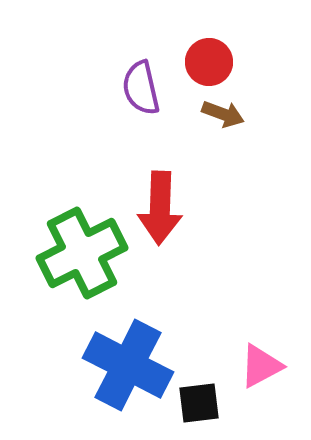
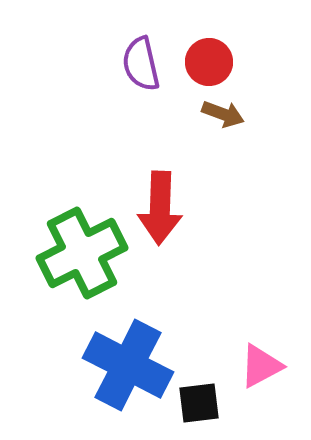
purple semicircle: moved 24 px up
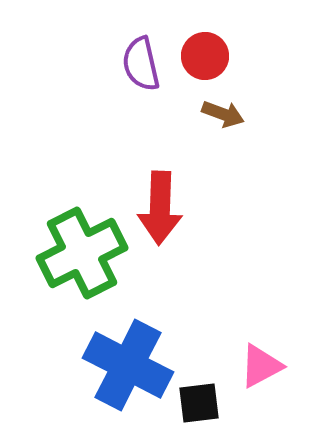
red circle: moved 4 px left, 6 px up
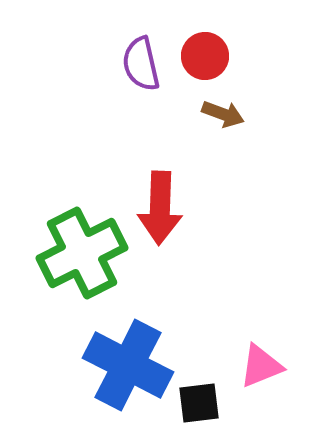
pink triangle: rotated 6 degrees clockwise
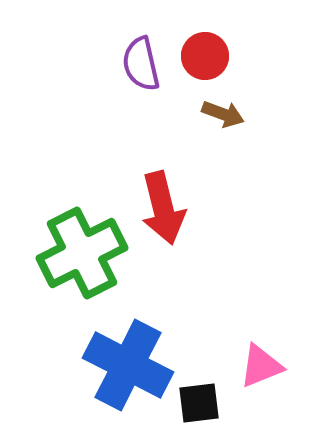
red arrow: moved 3 px right; rotated 16 degrees counterclockwise
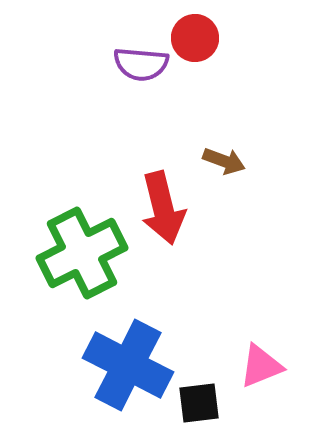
red circle: moved 10 px left, 18 px up
purple semicircle: rotated 72 degrees counterclockwise
brown arrow: moved 1 px right, 47 px down
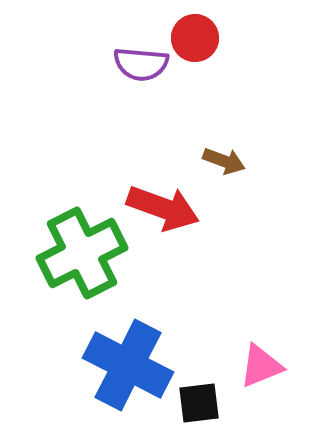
red arrow: rotated 56 degrees counterclockwise
